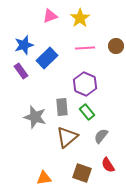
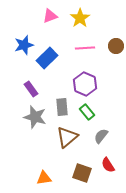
purple rectangle: moved 10 px right, 18 px down
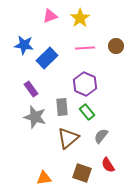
blue star: rotated 24 degrees clockwise
brown triangle: moved 1 px right, 1 px down
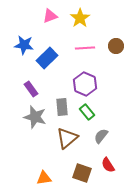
brown triangle: moved 1 px left
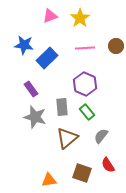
orange triangle: moved 5 px right, 2 px down
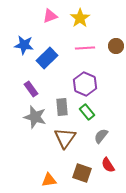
brown triangle: moved 2 px left; rotated 15 degrees counterclockwise
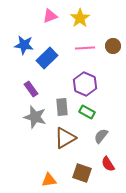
brown circle: moved 3 px left
green rectangle: rotated 21 degrees counterclockwise
brown triangle: rotated 25 degrees clockwise
red semicircle: moved 1 px up
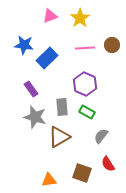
brown circle: moved 1 px left, 1 px up
brown triangle: moved 6 px left, 1 px up
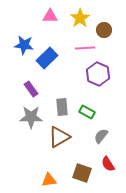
pink triangle: rotated 21 degrees clockwise
brown circle: moved 8 px left, 15 px up
purple hexagon: moved 13 px right, 10 px up
gray star: moved 4 px left; rotated 15 degrees counterclockwise
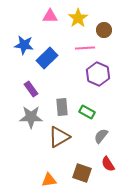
yellow star: moved 2 px left
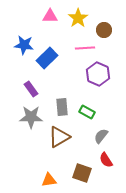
red semicircle: moved 2 px left, 4 px up
